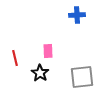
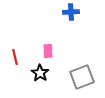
blue cross: moved 6 px left, 3 px up
red line: moved 1 px up
gray square: rotated 15 degrees counterclockwise
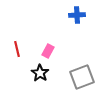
blue cross: moved 6 px right, 3 px down
pink rectangle: rotated 32 degrees clockwise
red line: moved 2 px right, 8 px up
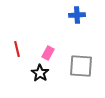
pink rectangle: moved 2 px down
gray square: moved 1 px left, 11 px up; rotated 25 degrees clockwise
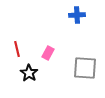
gray square: moved 4 px right, 2 px down
black star: moved 11 px left
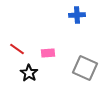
red line: rotated 42 degrees counterclockwise
pink rectangle: rotated 56 degrees clockwise
gray square: rotated 20 degrees clockwise
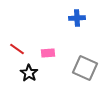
blue cross: moved 3 px down
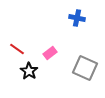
blue cross: rotated 14 degrees clockwise
pink rectangle: moved 2 px right; rotated 32 degrees counterclockwise
black star: moved 2 px up
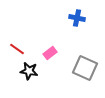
black star: rotated 24 degrees counterclockwise
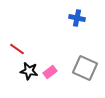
pink rectangle: moved 19 px down
